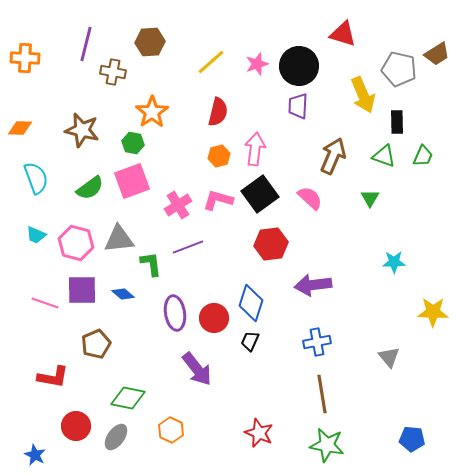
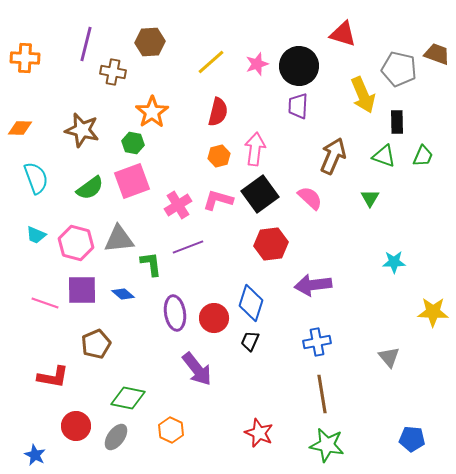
brown trapezoid at (437, 54): rotated 128 degrees counterclockwise
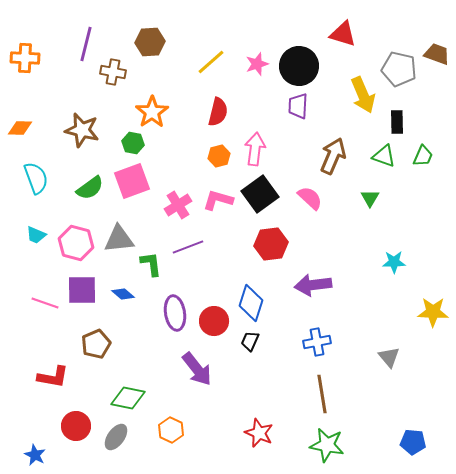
red circle at (214, 318): moved 3 px down
blue pentagon at (412, 439): moved 1 px right, 3 px down
